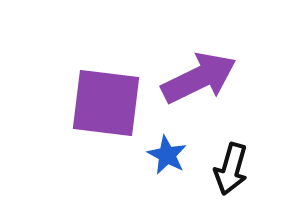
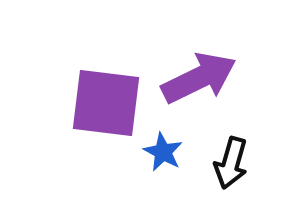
blue star: moved 4 px left, 3 px up
black arrow: moved 6 px up
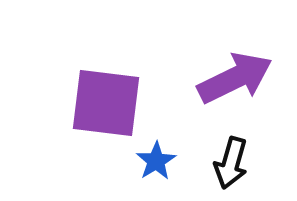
purple arrow: moved 36 px right
blue star: moved 7 px left, 9 px down; rotated 12 degrees clockwise
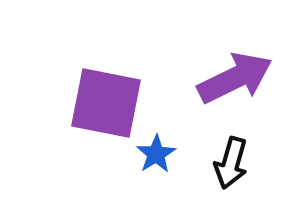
purple square: rotated 4 degrees clockwise
blue star: moved 7 px up
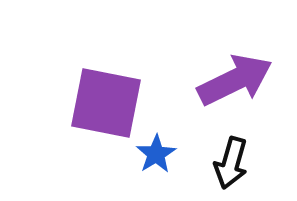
purple arrow: moved 2 px down
